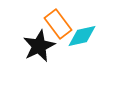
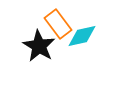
black star: rotated 16 degrees counterclockwise
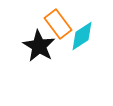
cyan diamond: rotated 20 degrees counterclockwise
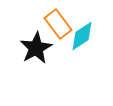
black star: moved 3 px left, 2 px down; rotated 12 degrees clockwise
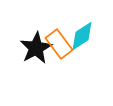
orange rectangle: moved 1 px right, 20 px down
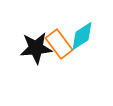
black star: rotated 24 degrees clockwise
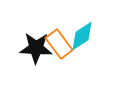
black star: rotated 8 degrees clockwise
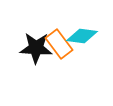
cyan diamond: rotated 40 degrees clockwise
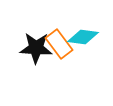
cyan diamond: moved 1 px right, 1 px down
